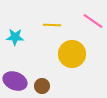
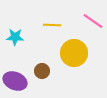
yellow circle: moved 2 px right, 1 px up
brown circle: moved 15 px up
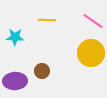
yellow line: moved 5 px left, 5 px up
yellow circle: moved 17 px right
purple ellipse: rotated 25 degrees counterclockwise
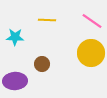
pink line: moved 1 px left
brown circle: moved 7 px up
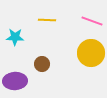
pink line: rotated 15 degrees counterclockwise
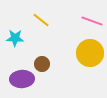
yellow line: moved 6 px left; rotated 36 degrees clockwise
cyan star: moved 1 px down
yellow circle: moved 1 px left
purple ellipse: moved 7 px right, 2 px up
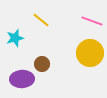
cyan star: rotated 18 degrees counterclockwise
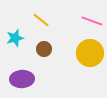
brown circle: moved 2 px right, 15 px up
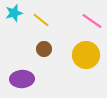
pink line: rotated 15 degrees clockwise
cyan star: moved 1 px left, 25 px up
yellow circle: moved 4 px left, 2 px down
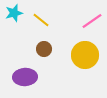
pink line: rotated 70 degrees counterclockwise
yellow circle: moved 1 px left
purple ellipse: moved 3 px right, 2 px up
